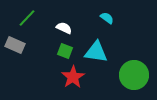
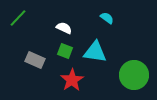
green line: moved 9 px left
gray rectangle: moved 20 px right, 15 px down
cyan triangle: moved 1 px left
red star: moved 1 px left, 3 px down
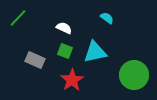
cyan triangle: rotated 20 degrees counterclockwise
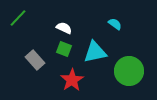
cyan semicircle: moved 8 px right, 6 px down
green square: moved 1 px left, 2 px up
gray rectangle: rotated 24 degrees clockwise
green circle: moved 5 px left, 4 px up
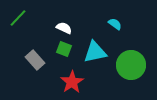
green circle: moved 2 px right, 6 px up
red star: moved 2 px down
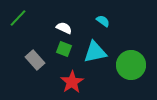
cyan semicircle: moved 12 px left, 3 px up
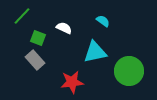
green line: moved 4 px right, 2 px up
green square: moved 26 px left, 11 px up
green circle: moved 2 px left, 6 px down
red star: rotated 25 degrees clockwise
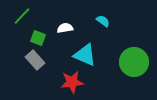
white semicircle: moved 1 px right; rotated 35 degrees counterclockwise
cyan triangle: moved 10 px left, 3 px down; rotated 35 degrees clockwise
green circle: moved 5 px right, 9 px up
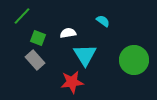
white semicircle: moved 3 px right, 5 px down
cyan triangle: rotated 35 degrees clockwise
green circle: moved 2 px up
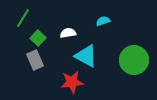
green line: moved 1 px right, 2 px down; rotated 12 degrees counterclockwise
cyan semicircle: rotated 56 degrees counterclockwise
green square: rotated 21 degrees clockwise
cyan triangle: moved 1 px right, 1 px down; rotated 30 degrees counterclockwise
gray rectangle: rotated 18 degrees clockwise
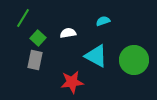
cyan triangle: moved 10 px right
gray rectangle: rotated 36 degrees clockwise
